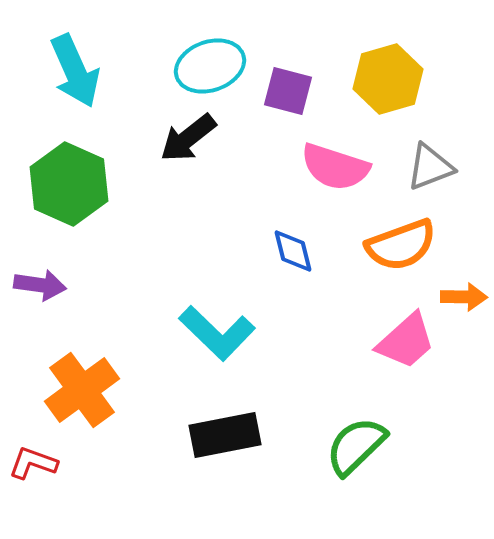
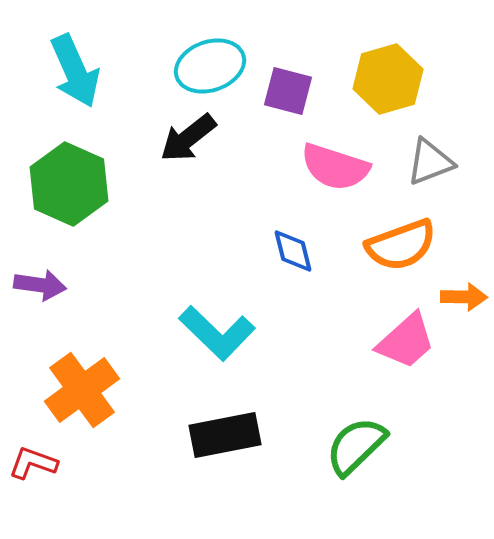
gray triangle: moved 5 px up
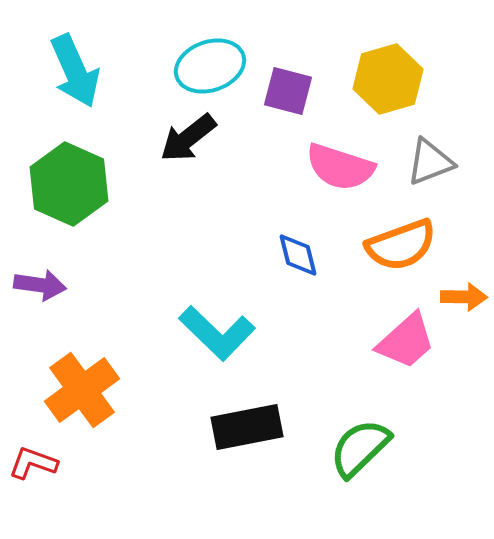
pink semicircle: moved 5 px right
blue diamond: moved 5 px right, 4 px down
black rectangle: moved 22 px right, 8 px up
green semicircle: moved 4 px right, 2 px down
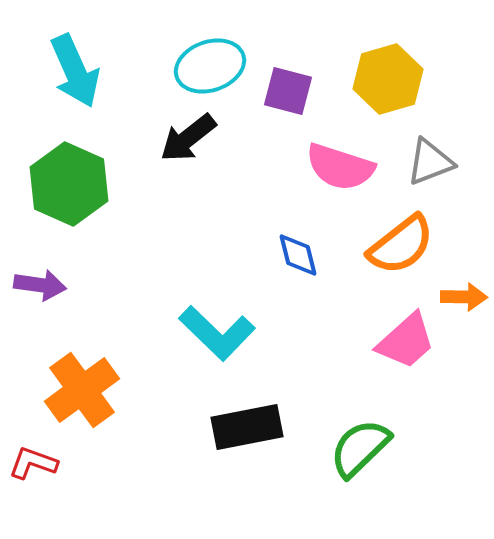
orange semicircle: rotated 18 degrees counterclockwise
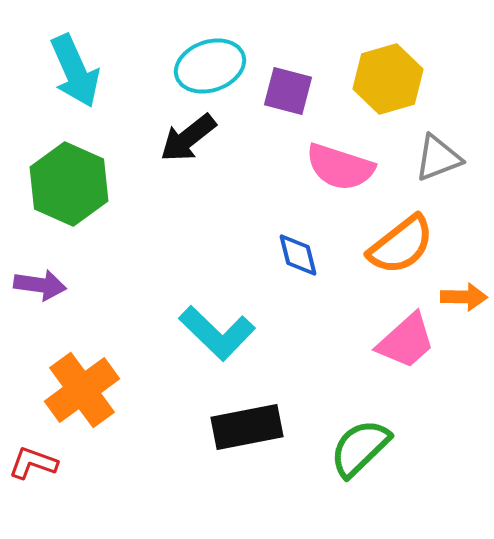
gray triangle: moved 8 px right, 4 px up
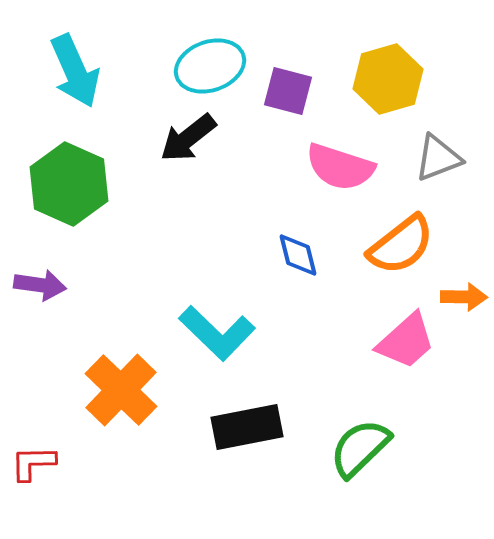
orange cross: moved 39 px right; rotated 10 degrees counterclockwise
red L-shape: rotated 21 degrees counterclockwise
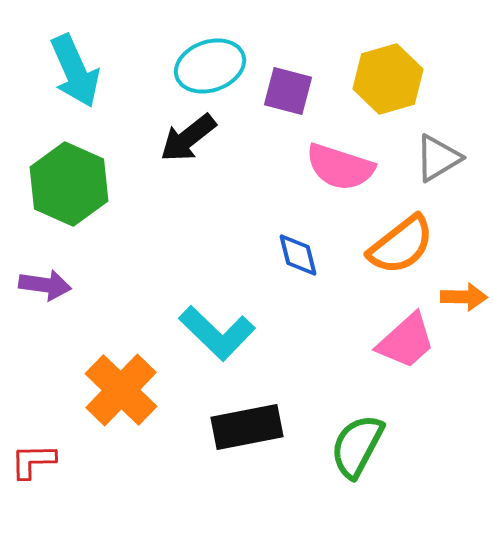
gray triangle: rotated 10 degrees counterclockwise
purple arrow: moved 5 px right
green semicircle: moved 3 px left, 2 px up; rotated 18 degrees counterclockwise
red L-shape: moved 2 px up
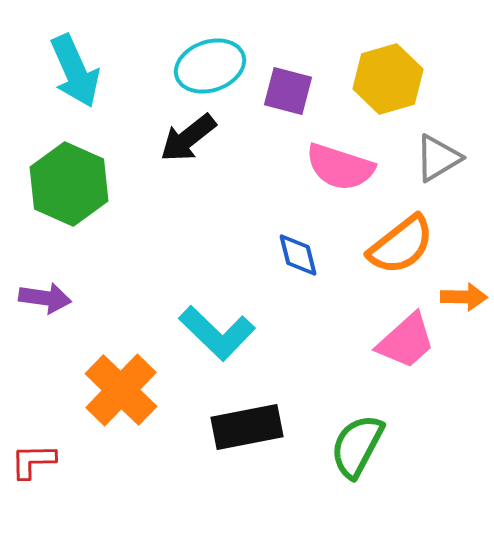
purple arrow: moved 13 px down
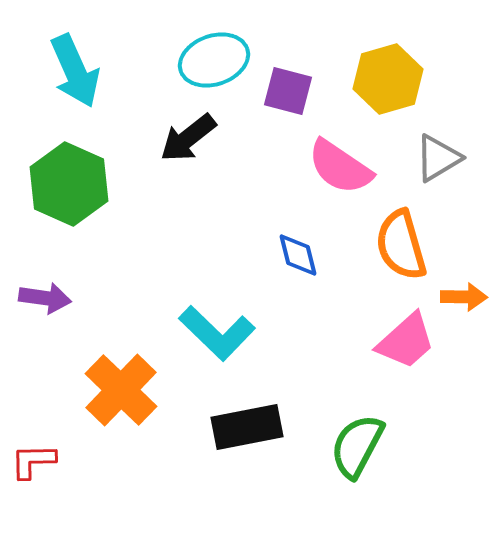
cyan ellipse: moved 4 px right, 6 px up
pink semicircle: rotated 16 degrees clockwise
orange semicircle: rotated 112 degrees clockwise
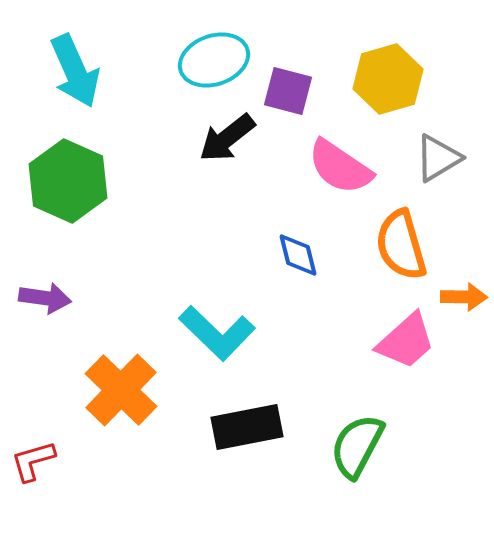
black arrow: moved 39 px right
green hexagon: moved 1 px left, 3 px up
red L-shape: rotated 15 degrees counterclockwise
